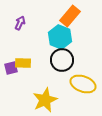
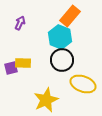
yellow star: moved 1 px right
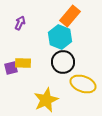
black circle: moved 1 px right, 2 px down
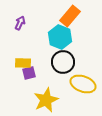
purple square: moved 18 px right, 5 px down
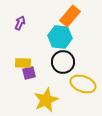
cyan hexagon: rotated 15 degrees counterclockwise
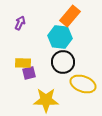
yellow star: rotated 25 degrees clockwise
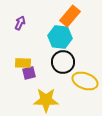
yellow ellipse: moved 2 px right, 3 px up
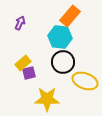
yellow rectangle: rotated 42 degrees counterclockwise
yellow star: moved 1 px right, 1 px up
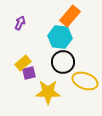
yellow star: moved 1 px right, 7 px up
